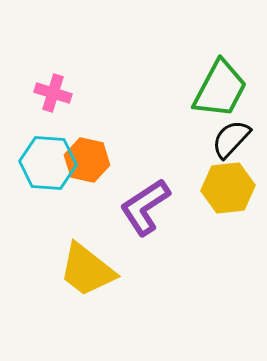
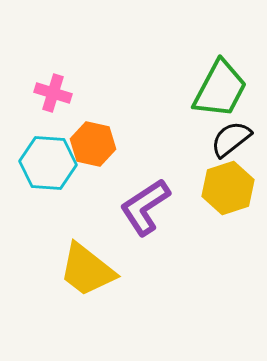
black semicircle: rotated 9 degrees clockwise
orange hexagon: moved 6 px right, 16 px up
yellow hexagon: rotated 12 degrees counterclockwise
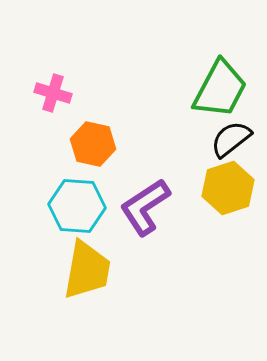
cyan hexagon: moved 29 px right, 43 px down
yellow trapezoid: rotated 118 degrees counterclockwise
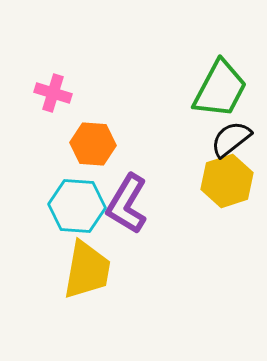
orange hexagon: rotated 9 degrees counterclockwise
yellow hexagon: moved 1 px left, 7 px up
purple L-shape: moved 18 px left, 3 px up; rotated 26 degrees counterclockwise
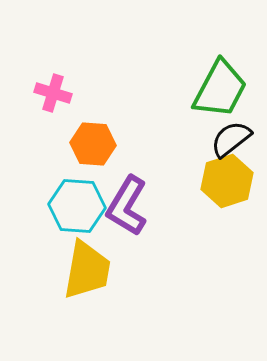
purple L-shape: moved 2 px down
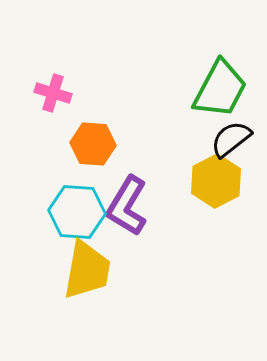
yellow hexagon: moved 11 px left; rotated 9 degrees counterclockwise
cyan hexagon: moved 6 px down
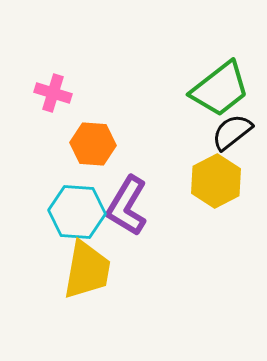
green trapezoid: rotated 24 degrees clockwise
black semicircle: moved 1 px right, 7 px up
